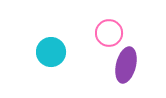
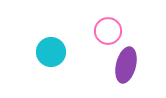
pink circle: moved 1 px left, 2 px up
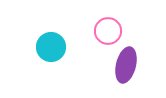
cyan circle: moved 5 px up
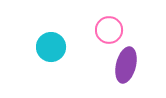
pink circle: moved 1 px right, 1 px up
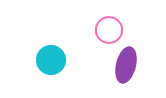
cyan circle: moved 13 px down
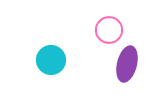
purple ellipse: moved 1 px right, 1 px up
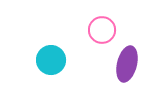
pink circle: moved 7 px left
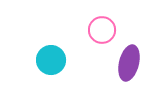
purple ellipse: moved 2 px right, 1 px up
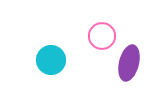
pink circle: moved 6 px down
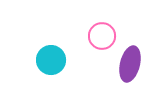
purple ellipse: moved 1 px right, 1 px down
